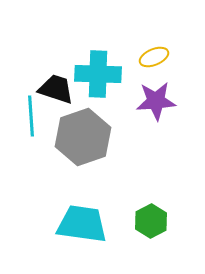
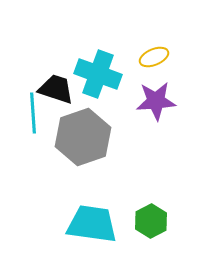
cyan cross: rotated 18 degrees clockwise
cyan line: moved 2 px right, 3 px up
cyan trapezoid: moved 10 px right
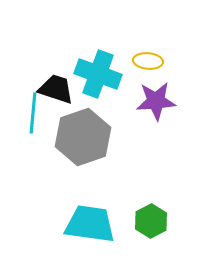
yellow ellipse: moved 6 px left, 4 px down; rotated 28 degrees clockwise
cyan line: rotated 9 degrees clockwise
cyan trapezoid: moved 2 px left
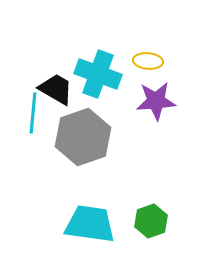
black trapezoid: rotated 12 degrees clockwise
green hexagon: rotated 8 degrees clockwise
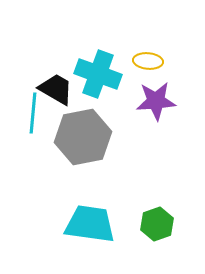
gray hexagon: rotated 8 degrees clockwise
green hexagon: moved 6 px right, 3 px down
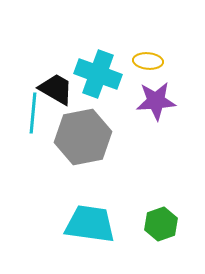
green hexagon: moved 4 px right
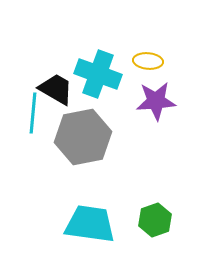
green hexagon: moved 6 px left, 4 px up
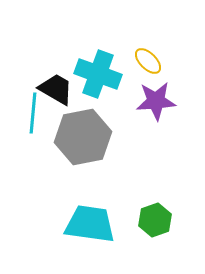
yellow ellipse: rotated 40 degrees clockwise
